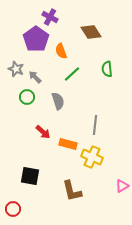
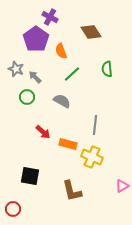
gray semicircle: moved 4 px right; rotated 42 degrees counterclockwise
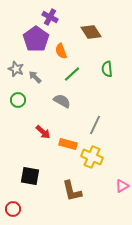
green circle: moved 9 px left, 3 px down
gray line: rotated 18 degrees clockwise
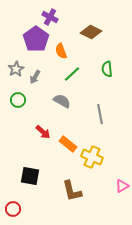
brown diamond: rotated 30 degrees counterclockwise
gray star: rotated 21 degrees clockwise
gray arrow: rotated 104 degrees counterclockwise
gray line: moved 5 px right, 11 px up; rotated 36 degrees counterclockwise
orange rectangle: rotated 24 degrees clockwise
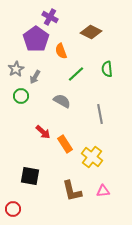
green line: moved 4 px right
green circle: moved 3 px right, 4 px up
orange rectangle: moved 3 px left; rotated 18 degrees clockwise
yellow cross: rotated 15 degrees clockwise
pink triangle: moved 19 px left, 5 px down; rotated 24 degrees clockwise
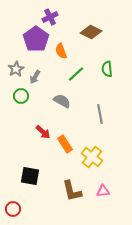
purple cross: rotated 35 degrees clockwise
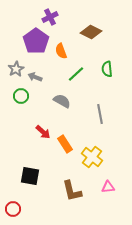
purple pentagon: moved 2 px down
gray arrow: rotated 80 degrees clockwise
pink triangle: moved 5 px right, 4 px up
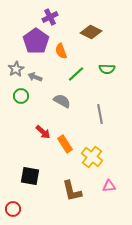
green semicircle: rotated 84 degrees counterclockwise
pink triangle: moved 1 px right, 1 px up
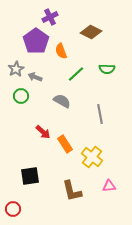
black square: rotated 18 degrees counterclockwise
